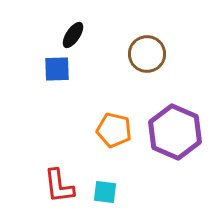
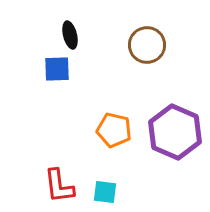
black ellipse: moved 3 px left; rotated 48 degrees counterclockwise
brown circle: moved 9 px up
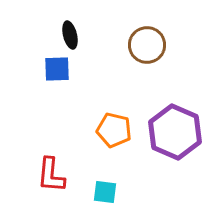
red L-shape: moved 8 px left, 11 px up; rotated 12 degrees clockwise
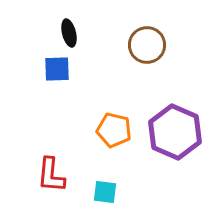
black ellipse: moved 1 px left, 2 px up
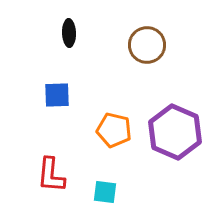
black ellipse: rotated 12 degrees clockwise
blue square: moved 26 px down
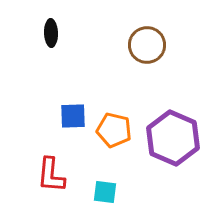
black ellipse: moved 18 px left
blue square: moved 16 px right, 21 px down
purple hexagon: moved 2 px left, 6 px down
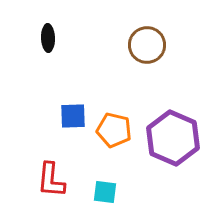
black ellipse: moved 3 px left, 5 px down
red L-shape: moved 5 px down
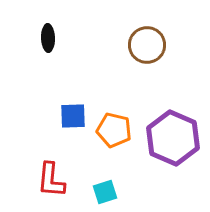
cyan square: rotated 25 degrees counterclockwise
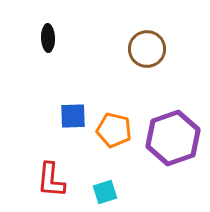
brown circle: moved 4 px down
purple hexagon: rotated 18 degrees clockwise
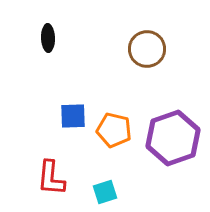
red L-shape: moved 2 px up
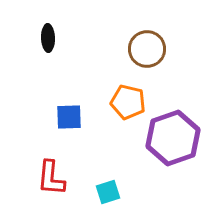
blue square: moved 4 px left, 1 px down
orange pentagon: moved 14 px right, 28 px up
cyan square: moved 3 px right
